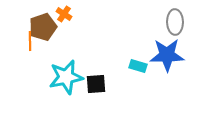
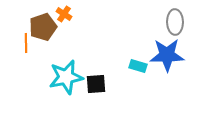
orange line: moved 4 px left, 2 px down
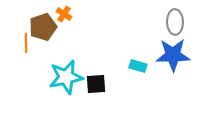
blue star: moved 6 px right
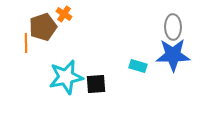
gray ellipse: moved 2 px left, 5 px down
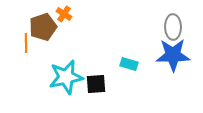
cyan rectangle: moved 9 px left, 2 px up
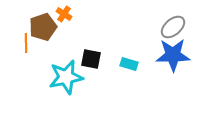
gray ellipse: rotated 50 degrees clockwise
black square: moved 5 px left, 25 px up; rotated 15 degrees clockwise
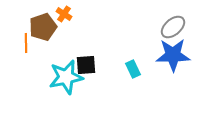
black square: moved 5 px left, 6 px down; rotated 15 degrees counterclockwise
cyan rectangle: moved 4 px right, 5 px down; rotated 48 degrees clockwise
